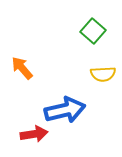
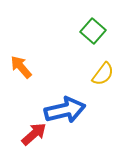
orange arrow: moved 1 px left, 1 px up
yellow semicircle: rotated 50 degrees counterclockwise
red arrow: rotated 32 degrees counterclockwise
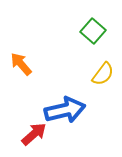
orange arrow: moved 3 px up
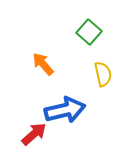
green square: moved 4 px left, 1 px down
orange arrow: moved 22 px right
yellow semicircle: rotated 50 degrees counterclockwise
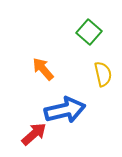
orange arrow: moved 5 px down
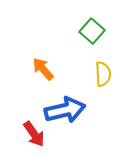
green square: moved 3 px right, 1 px up
yellow semicircle: rotated 10 degrees clockwise
red arrow: rotated 96 degrees clockwise
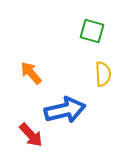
green square: rotated 25 degrees counterclockwise
orange arrow: moved 12 px left, 4 px down
red arrow: moved 3 px left, 1 px down; rotated 8 degrees counterclockwise
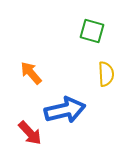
yellow semicircle: moved 3 px right
red arrow: moved 1 px left, 2 px up
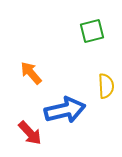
green square: rotated 30 degrees counterclockwise
yellow semicircle: moved 12 px down
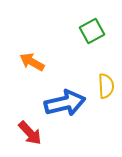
green square: rotated 15 degrees counterclockwise
orange arrow: moved 1 px right, 11 px up; rotated 20 degrees counterclockwise
blue arrow: moved 7 px up
